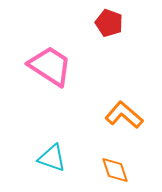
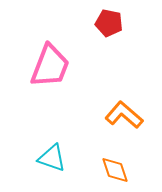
red pentagon: rotated 8 degrees counterclockwise
pink trapezoid: rotated 78 degrees clockwise
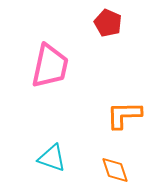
red pentagon: moved 1 px left; rotated 12 degrees clockwise
pink trapezoid: rotated 9 degrees counterclockwise
orange L-shape: rotated 42 degrees counterclockwise
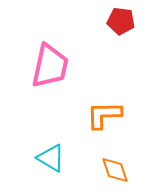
red pentagon: moved 13 px right, 2 px up; rotated 16 degrees counterclockwise
orange L-shape: moved 20 px left
cyan triangle: moved 1 px left; rotated 12 degrees clockwise
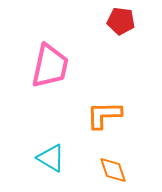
orange diamond: moved 2 px left
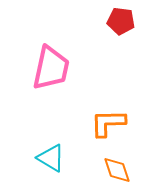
pink trapezoid: moved 1 px right, 2 px down
orange L-shape: moved 4 px right, 8 px down
orange diamond: moved 4 px right
